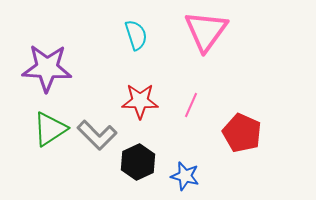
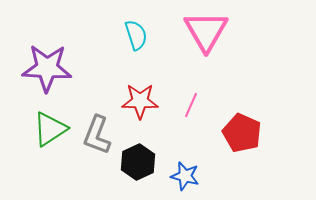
pink triangle: rotated 6 degrees counterclockwise
gray L-shape: rotated 66 degrees clockwise
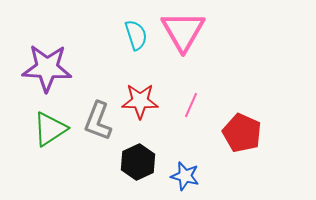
pink triangle: moved 23 px left
gray L-shape: moved 1 px right, 14 px up
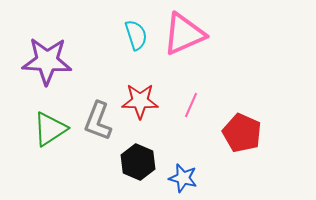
pink triangle: moved 1 px right, 3 px down; rotated 36 degrees clockwise
purple star: moved 7 px up
black hexagon: rotated 12 degrees counterclockwise
blue star: moved 2 px left, 2 px down
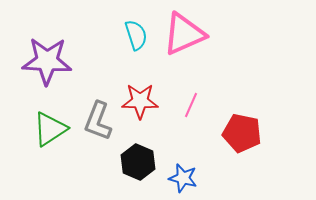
red pentagon: rotated 12 degrees counterclockwise
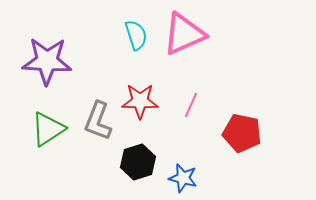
green triangle: moved 2 px left
black hexagon: rotated 20 degrees clockwise
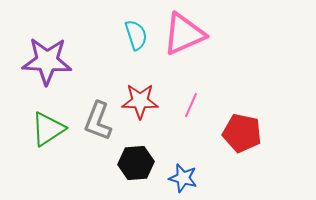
black hexagon: moved 2 px left, 1 px down; rotated 12 degrees clockwise
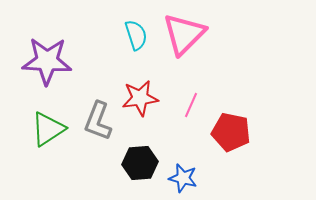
pink triangle: rotated 21 degrees counterclockwise
red star: moved 3 px up; rotated 9 degrees counterclockwise
red pentagon: moved 11 px left, 1 px up
black hexagon: moved 4 px right
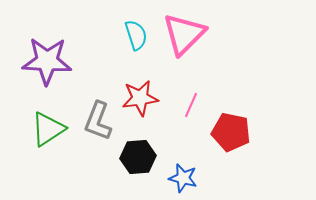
black hexagon: moved 2 px left, 6 px up
